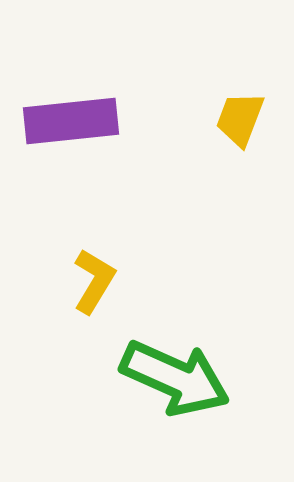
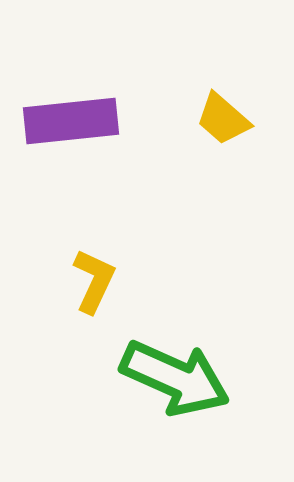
yellow trapezoid: moved 17 px left; rotated 70 degrees counterclockwise
yellow L-shape: rotated 6 degrees counterclockwise
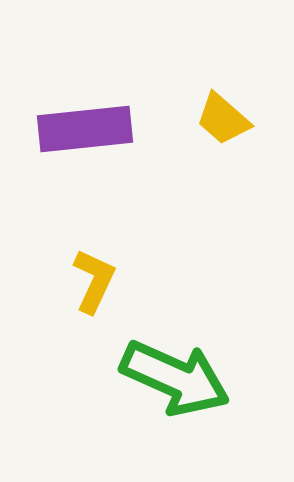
purple rectangle: moved 14 px right, 8 px down
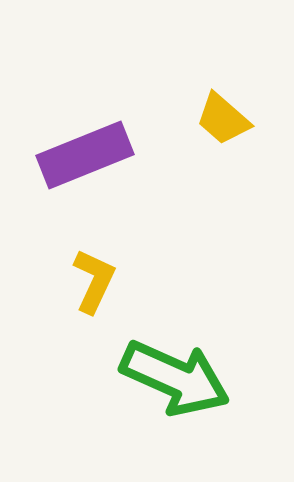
purple rectangle: moved 26 px down; rotated 16 degrees counterclockwise
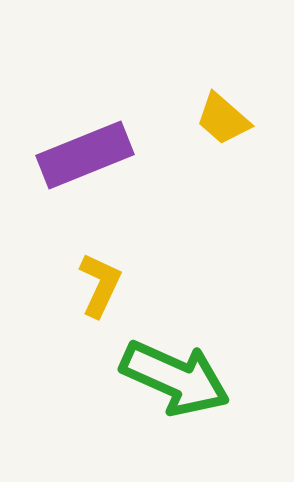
yellow L-shape: moved 6 px right, 4 px down
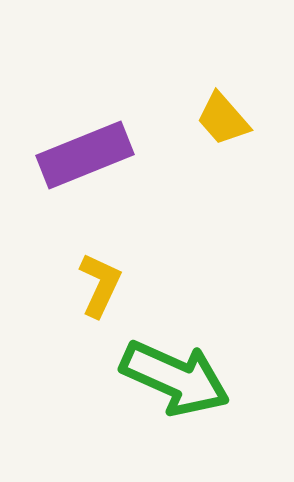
yellow trapezoid: rotated 8 degrees clockwise
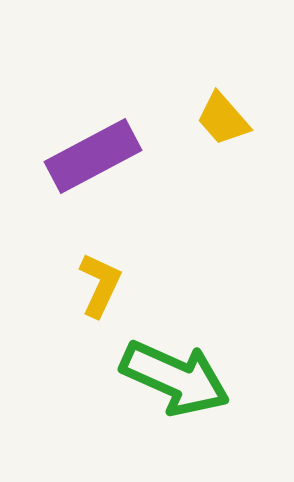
purple rectangle: moved 8 px right, 1 px down; rotated 6 degrees counterclockwise
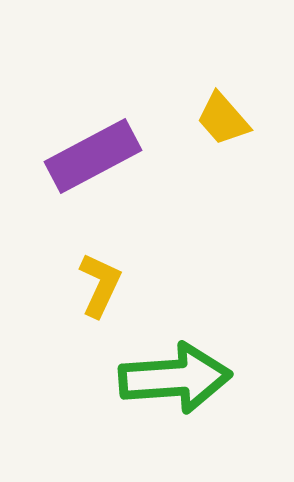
green arrow: rotated 28 degrees counterclockwise
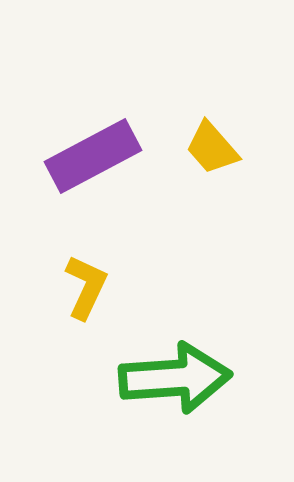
yellow trapezoid: moved 11 px left, 29 px down
yellow L-shape: moved 14 px left, 2 px down
